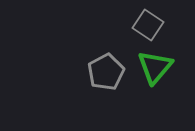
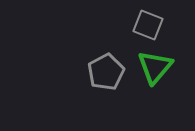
gray square: rotated 12 degrees counterclockwise
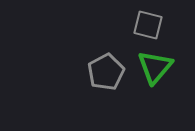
gray square: rotated 8 degrees counterclockwise
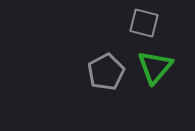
gray square: moved 4 px left, 2 px up
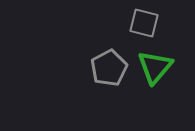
gray pentagon: moved 3 px right, 4 px up
